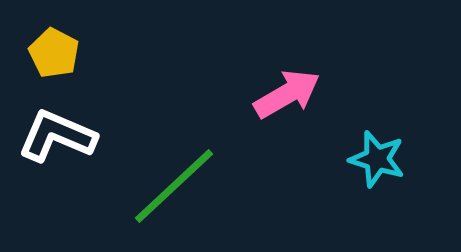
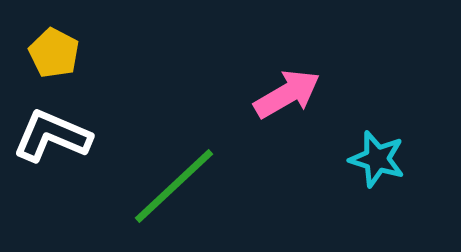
white L-shape: moved 5 px left
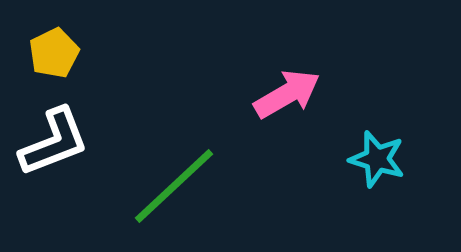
yellow pentagon: rotated 18 degrees clockwise
white L-shape: moved 2 px right, 6 px down; rotated 136 degrees clockwise
